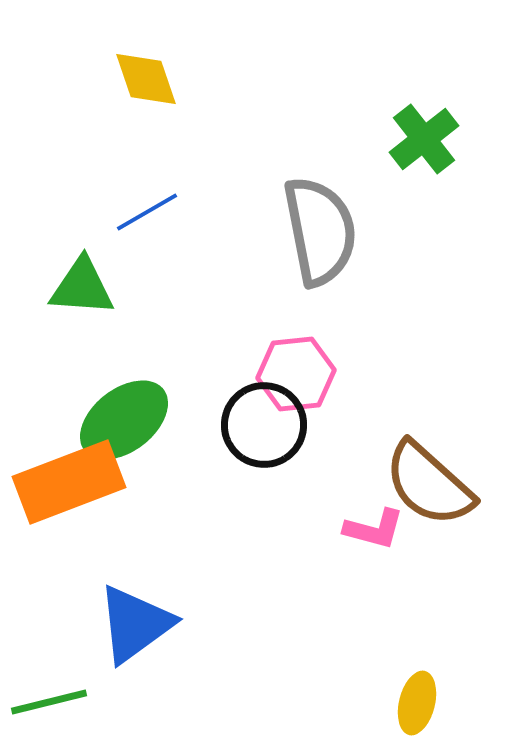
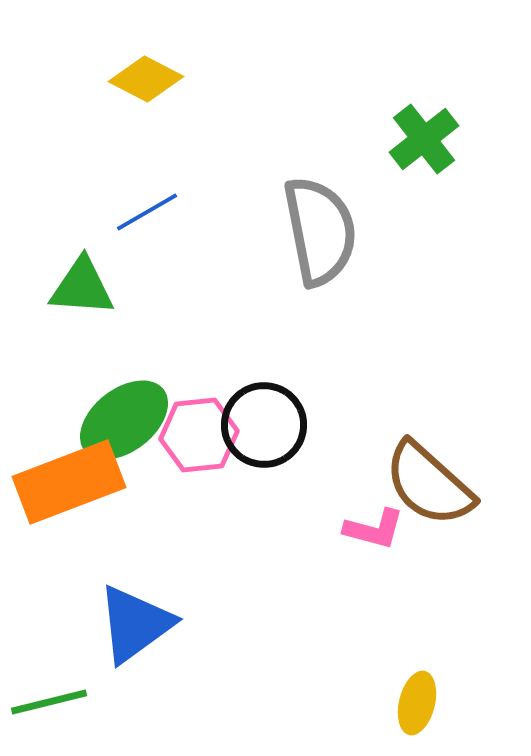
yellow diamond: rotated 44 degrees counterclockwise
pink hexagon: moved 97 px left, 61 px down
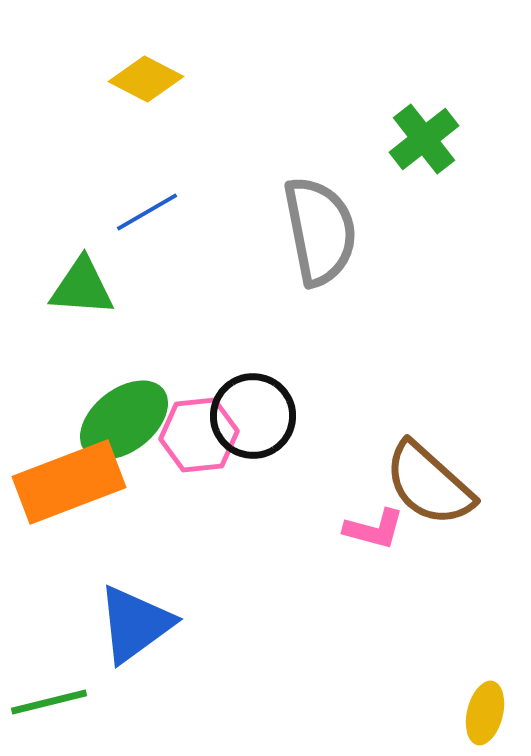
black circle: moved 11 px left, 9 px up
yellow ellipse: moved 68 px right, 10 px down
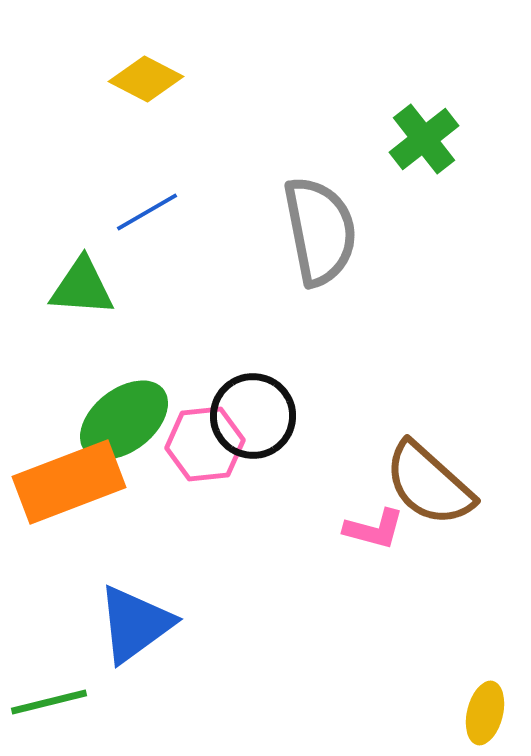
pink hexagon: moved 6 px right, 9 px down
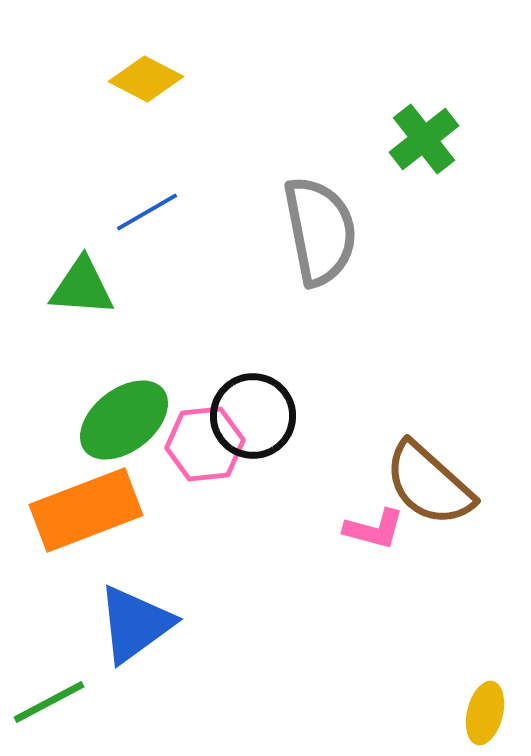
orange rectangle: moved 17 px right, 28 px down
green line: rotated 14 degrees counterclockwise
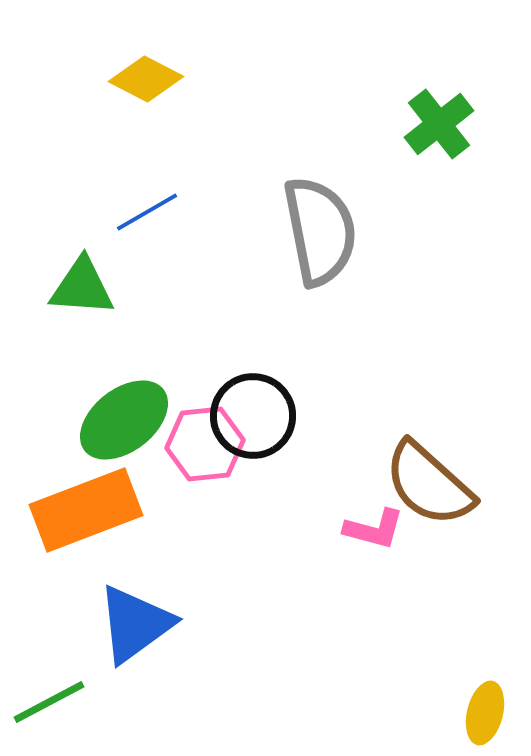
green cross: moved 15 px right, 15 px up
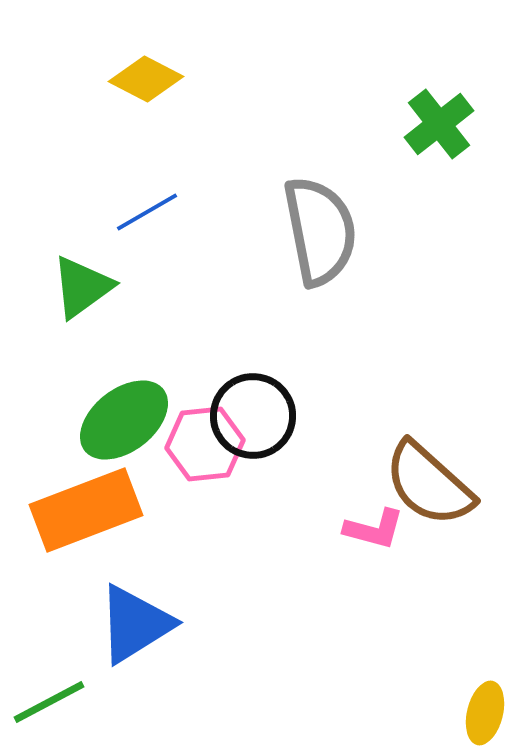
green triangle: rotated 40 degrees counterclockwise
blue triangle: rotated 4 degrees clockwise
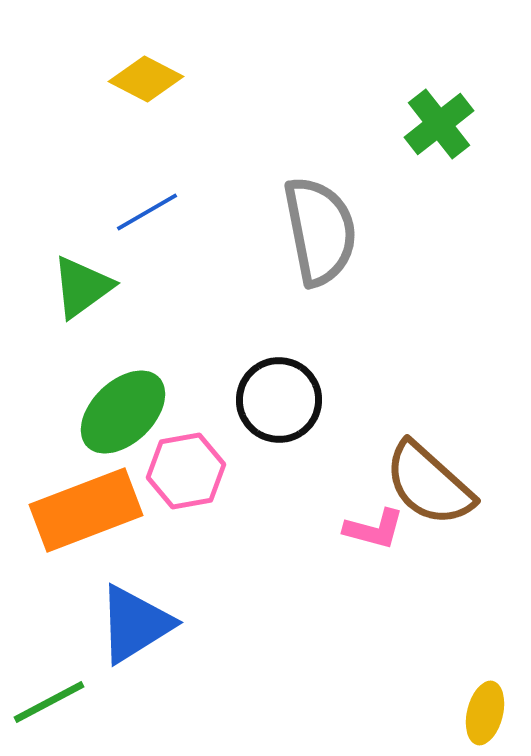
black circle: moved 26 px right, 16 px up
green ellipse: moved 1 px left, 8 px up; rotated 6 degrees counterclockwise
pink hexagon: moved 19 px left, 27 px down; rotated 4 degrees counterclockwise
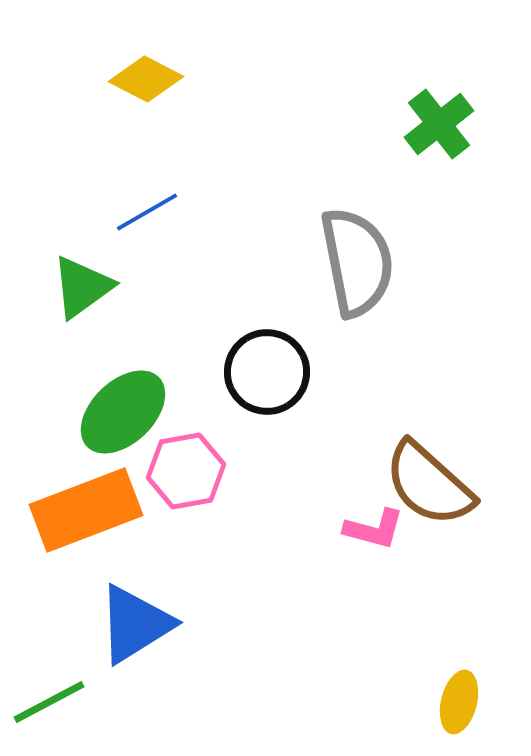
gray semicircle: moved 37 px right, 31 px down
black circle: moved 12 px left, 28 px up
yellow ellipse: moved 26 px left, 11 px up
